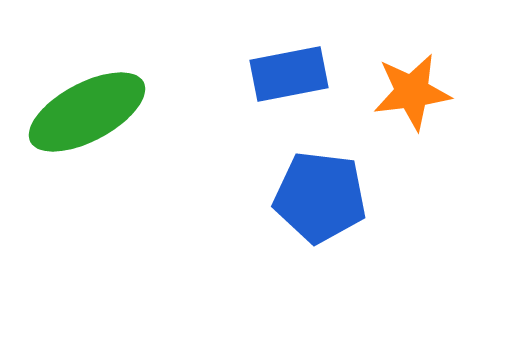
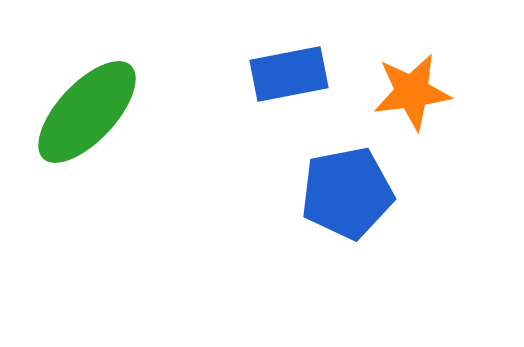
green ellipse: rotated 19 degrees counterclockwise
blue pentagon: moved 27 px right, 4 px up; rotated 18 degrees counterclockwise
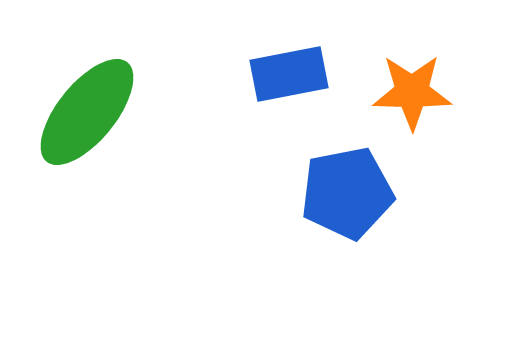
orange star: rotated 8 degrees clockwise
green ellipse: rotated 4 degrees counterclockwise
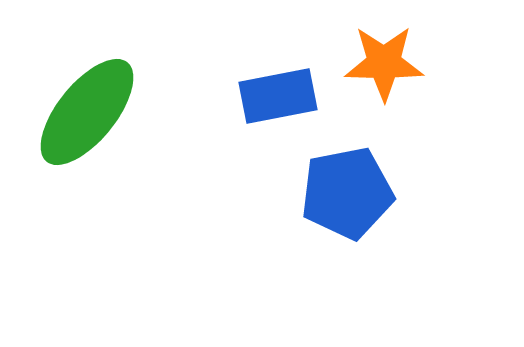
blue rectangle: moved 11 px left, 22 px down
orange star: moved 28 px left, 29 px up
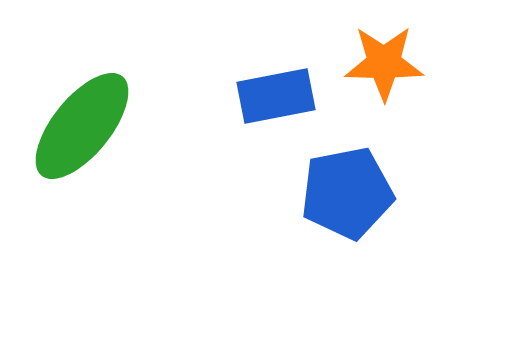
blue rectangle: moved 2 px left
green ellipse: moved 5 px left, 14 px down
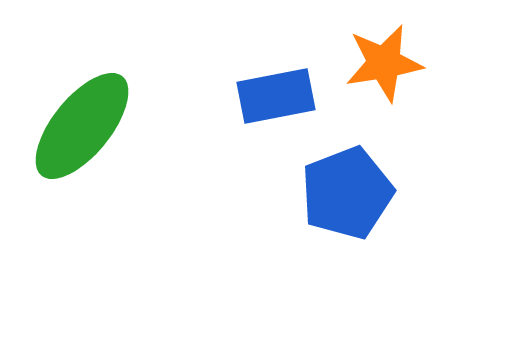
orange star: rotated 10 degrees counterclockwise
blue pentagon: rotated 10 degrees counterclockwise
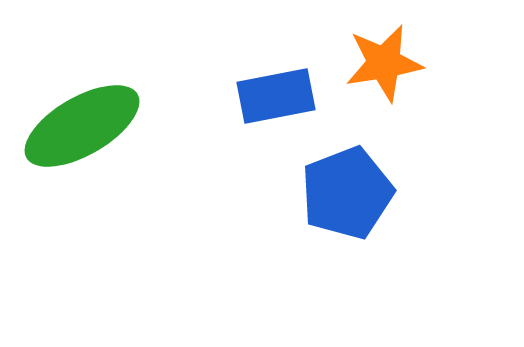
green ellipse: rotated 21 degrees clockwise
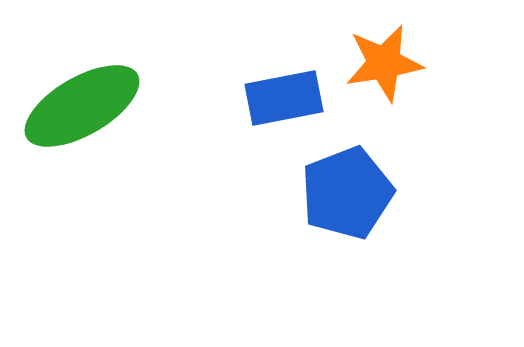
blue rectangle: moved 8 px right, 2 px down
green ellipse: moved 20 px up
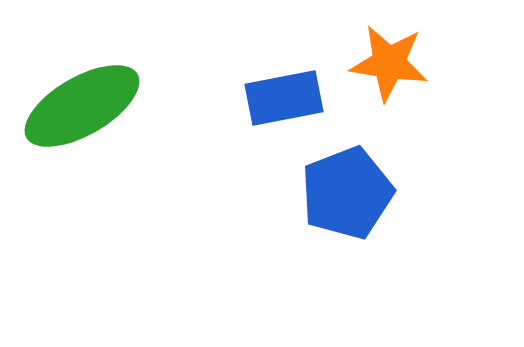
orange star: moved 5 px right; rotated 18 degrees clockwise
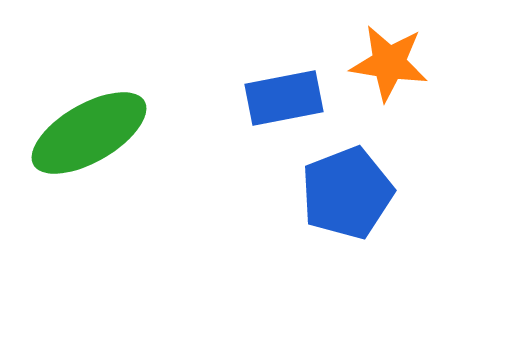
green ellipse: moved 7 px right, 27 px down
